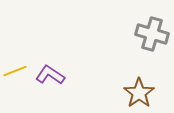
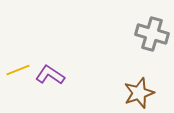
yellow line: moved 3 px right, 1 px up
brown star: rotated 16 degrees clockwise
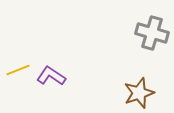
gray cross: moved 1 px up
purple L-shape: moved 1 px right, 1 px down
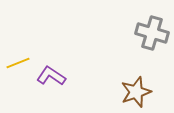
yellow line: moved 7 px up
brown star: moved 3 px left, 1 px up
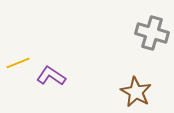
brown star: rotated 24 degrees counterclockwise
